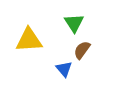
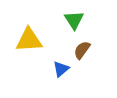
green triangle: moved 3 px up
blue triangle: moved 3 px left; rotated 30 degrees clockwise
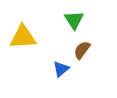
yellow triangle: moved 6 px left, 3 px up
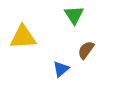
green triangle: moved 5 px up
brown semicircle: moved 4 px right
